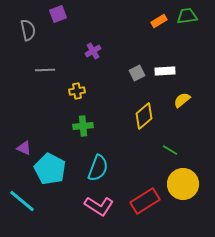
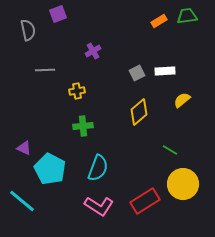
yellow diamond: moved 5 px left, 4 px up
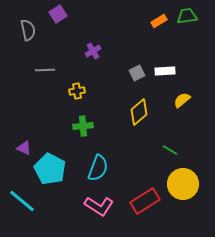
purple square: rotated 12 degrees counterclockwise
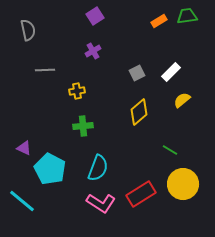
purple square: moved 37 px right, 2 px down
white rectangle: moved 6 px right, 1 px down; rotated 42 degrees counterclockwise
red rectangle: moved 4 px left, 7 px up
pink L-shape: moved 2 px right, 3 px up
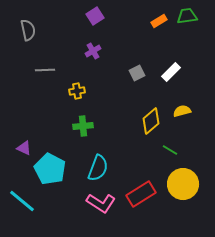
yellow semicircle: moved 11 px down; rotated 24 degrees clockwise
yellow diamond: moved 12 px right, 9 px down
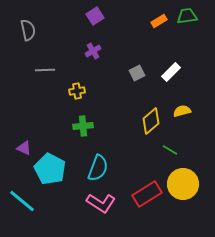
red rectangle: moved 6 px right
